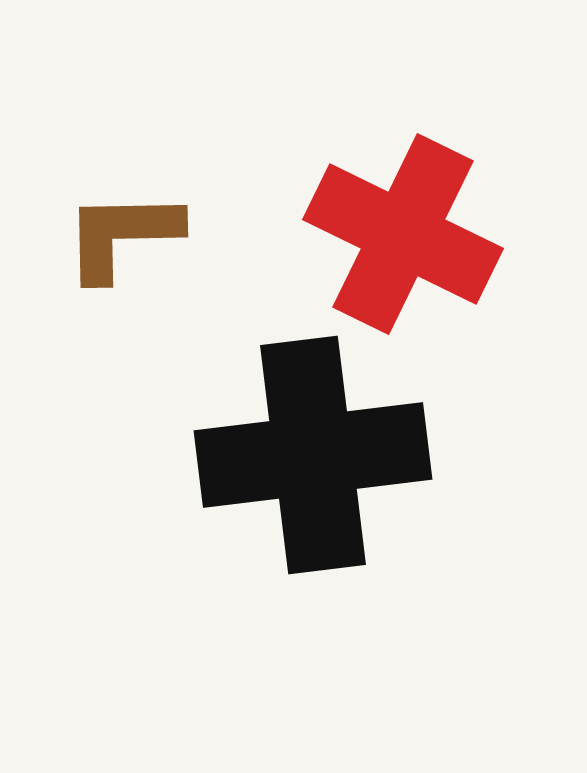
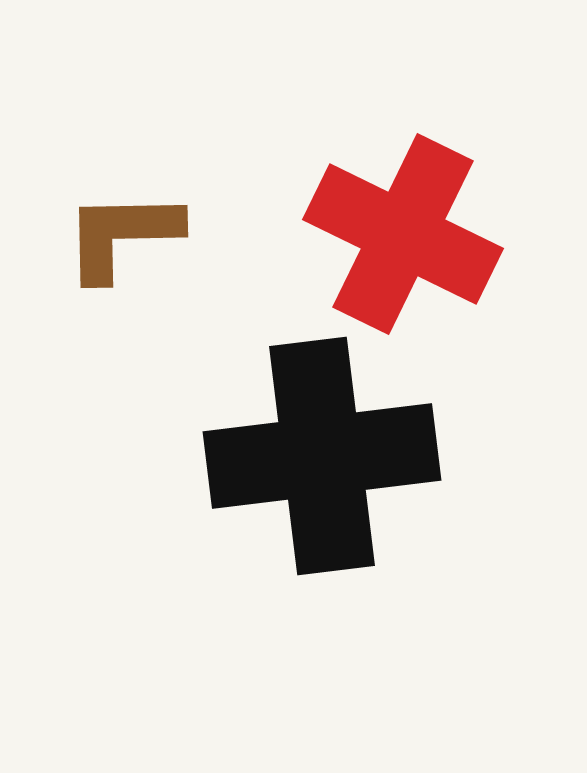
black cross: moved 9 px right, 1 px down
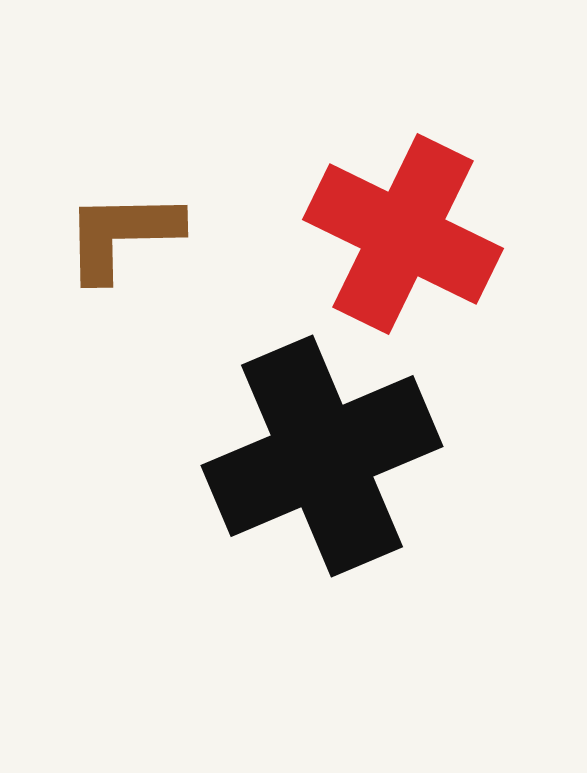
black cross: rotated 16 degrees counterclockwise
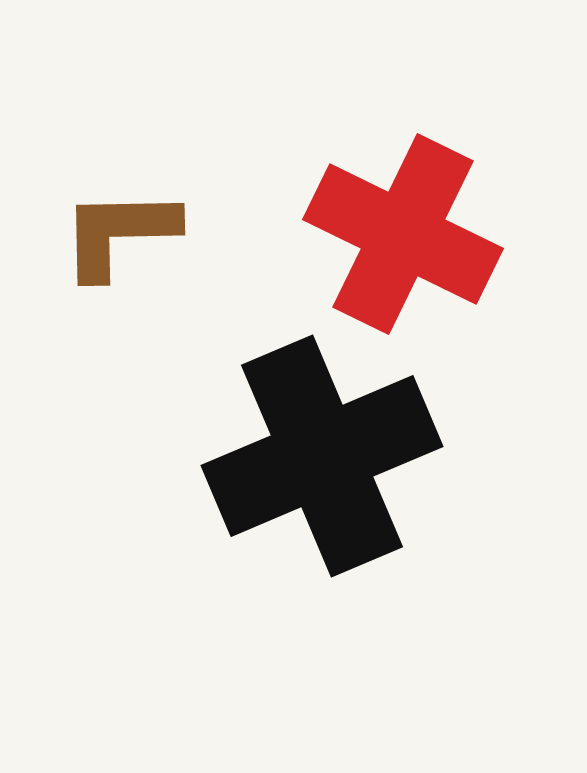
brown L-shape: moved 3 px left, 2 px up
